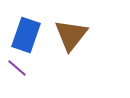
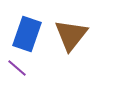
blue rectangle: moved 1 px right, 1 px up
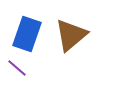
brown triangle: rotated 12 degrees clockwise
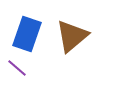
brown triangle: moved 1 px right, 1 px down
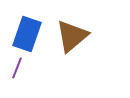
purple line: rotated 70 degrees clockwise
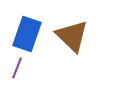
brown triangle: rotated 36 degrees counterclockwise
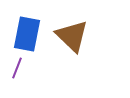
blue rectangle: rotated 8 degrees counterclockwise
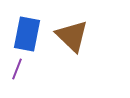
purple line: moved 1 px down
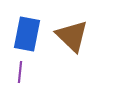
purple line: moved 3 px right, 3 px down; rotated 15 degrees counterclockwise
